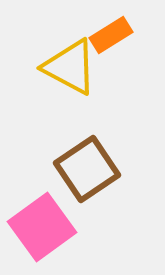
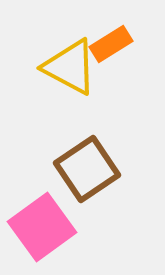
orange rectangle: moved 9 px down
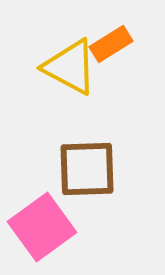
brown square: rotated 32 degrees clockwise
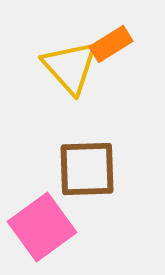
yellow triangle: rotated 20 degrees clockwise
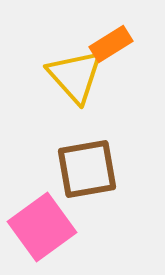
yellow triangle: moved 5 px right, 9 px down
brown square: rotated 8 degrees counterclockwise
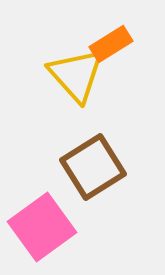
yellow triangle: moved 1 px right, 1 px up
brown square: moved 6 px right, 2 px up; rotated 22 degrees counterclockwise
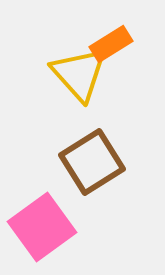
yellow triangle: moved 3 px right, 1 px up
brown square: moved 1 px left, 5 px up
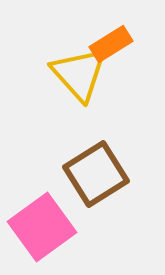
brown square: moved 4 px right, 12 px down
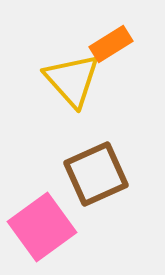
yellow triangle: moved 7 px left, 6 px down
brown square: rotated 8 degrees clockwise
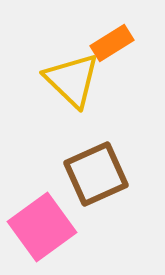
orange rectangle: moved 1 px right, 1 px up
yellow triangle: rotated 4 degrees counterclockwise
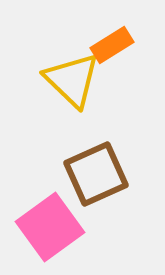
orange rectangle: moved 2 px down
pink square: moved 8 px right
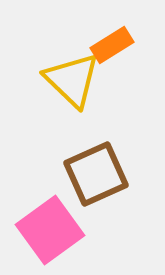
pink square: moved 3 px down
